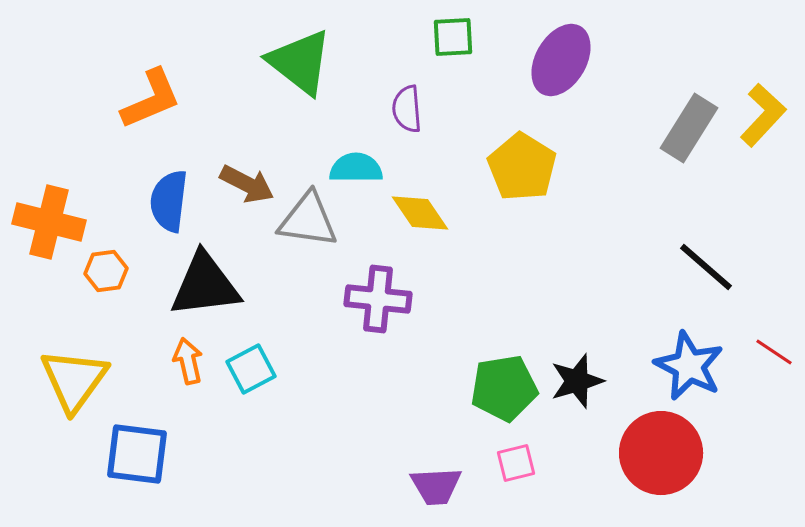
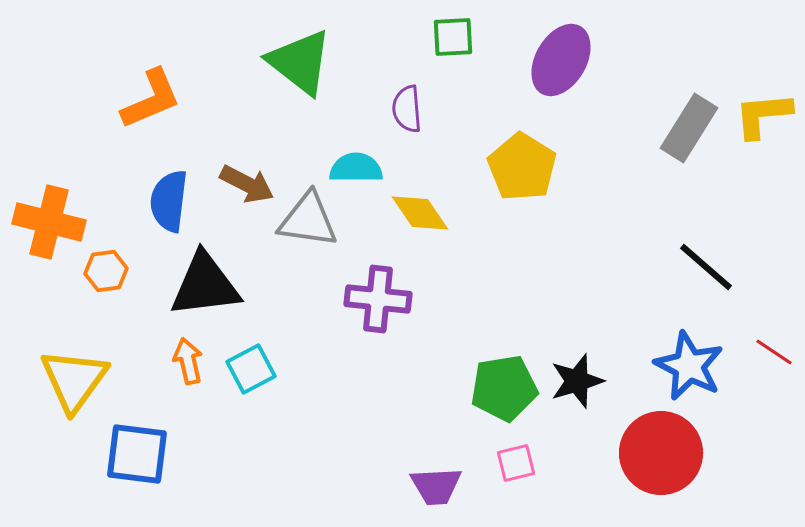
yellow L-shape: rotated 138 degrees counterclockwise
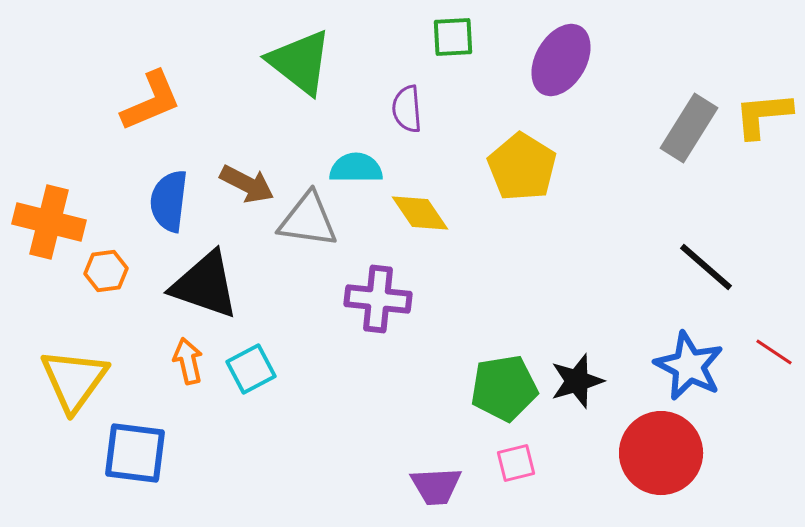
orange L-shape: moved 2 px down
black triangle: rotated 26 degrees clockwise
blue square: moved 2 px left, 1 px up
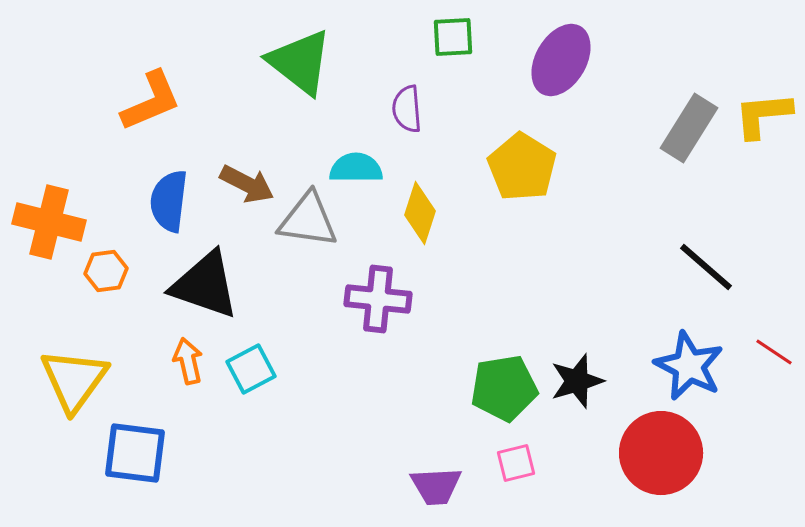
yellow diamond: rotated 52 degrees clockwise
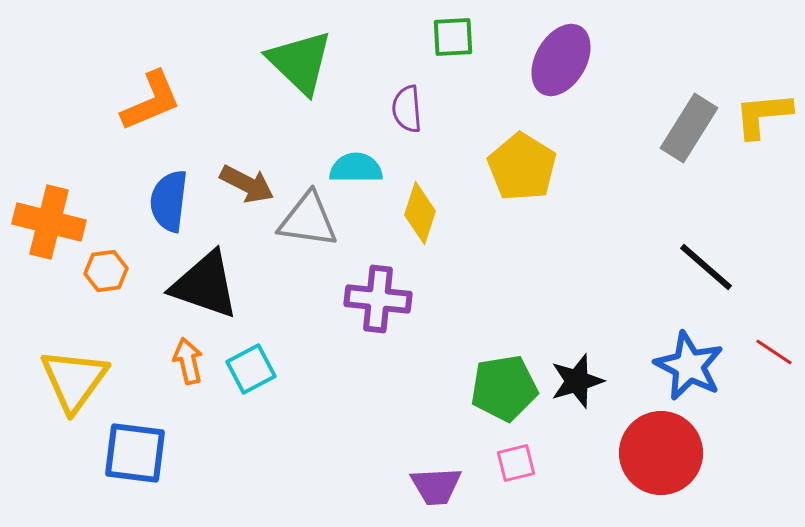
green triangle: rotated 6 degrees clockwise
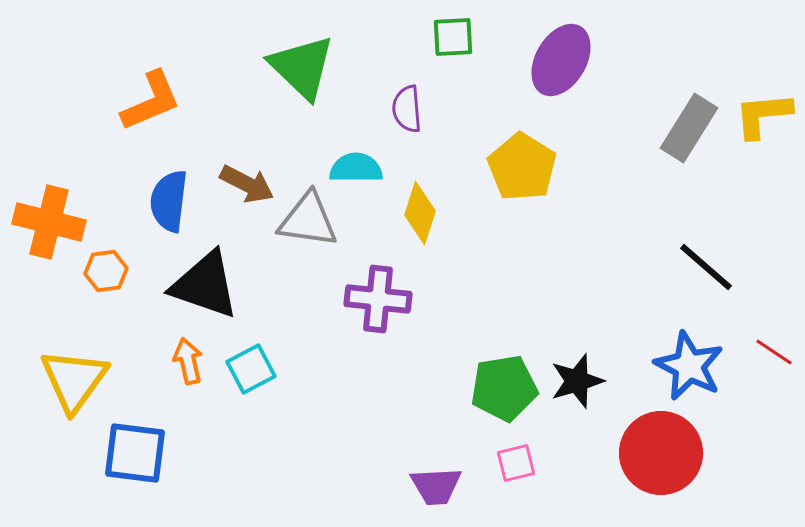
green triangle: moved 2 px right, 5 px down
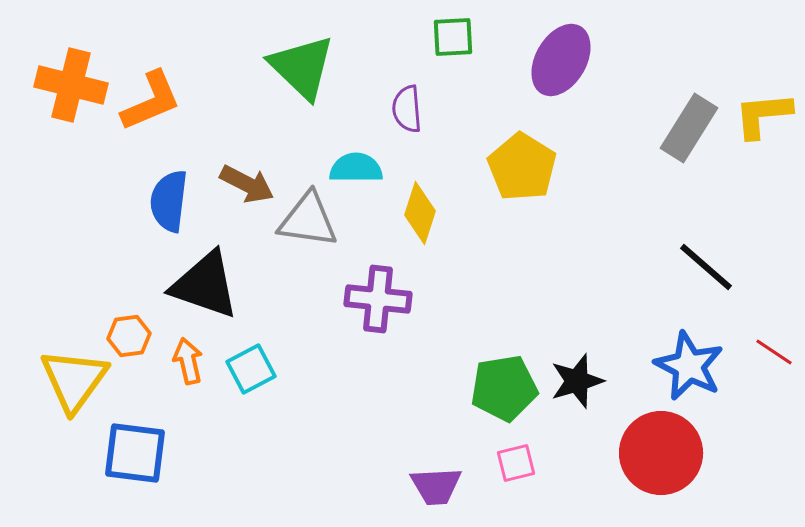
orange cross: moved 22 px right, 137 px up
orange hexagon: moved 23 px right, 65 px down
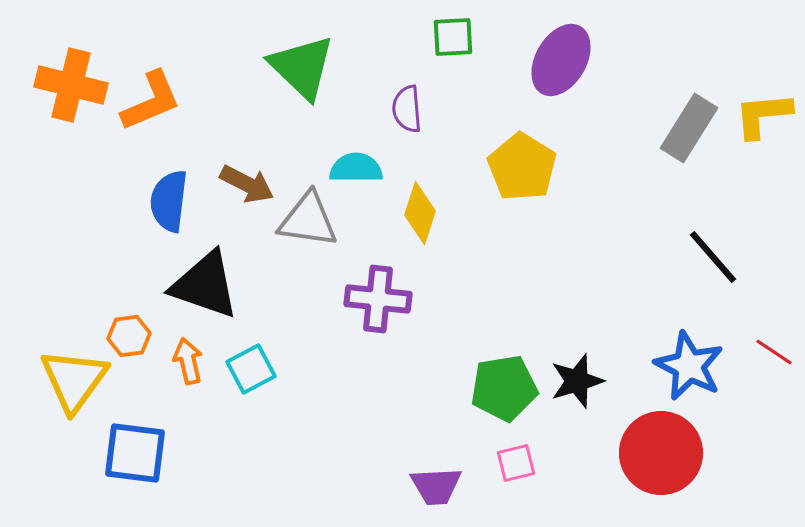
black line: moved 7 px right, 10 px up; rotated 8 degrees clockwise
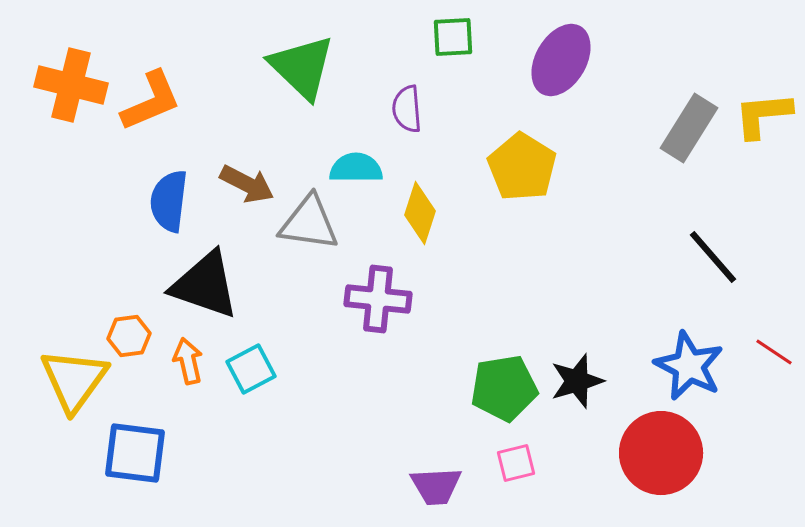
gray triangle: moved 1 px right, 3 px down
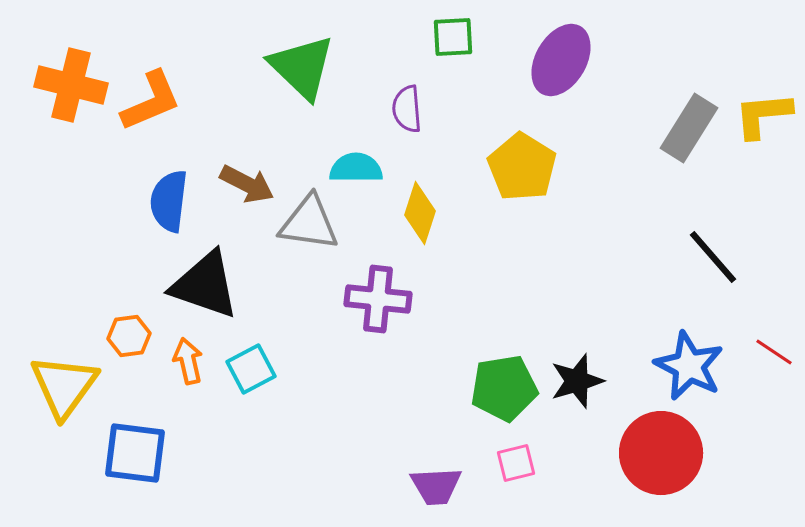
yellow triangle: moved 10 px left, 6 px down
